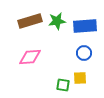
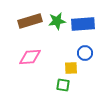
blue rectangle: moved 2 px left, 2 px up
blue circle: moved 1 px right
yellow square: moved 9 px left, 10 px up
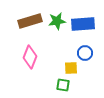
pink diamond: rotated 65 degrees counterclockwise
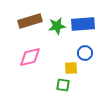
green star: moved 5 px down
pink diamond: rotated 55 degrees clockwise
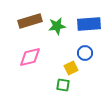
blue rectangle: moved 6 px right
yellow square: rotated 24 degrees counterclockwise
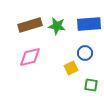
brown rectangle: moved 4 px down
green star: rotated 18 degrees clockwise
green square: moved 28 px right
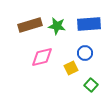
pink diamond: moved 12 px right
green square: rotated 32 degrees clockwise
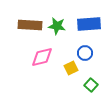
brown rectangle: rotated 20 degrees clockwise
